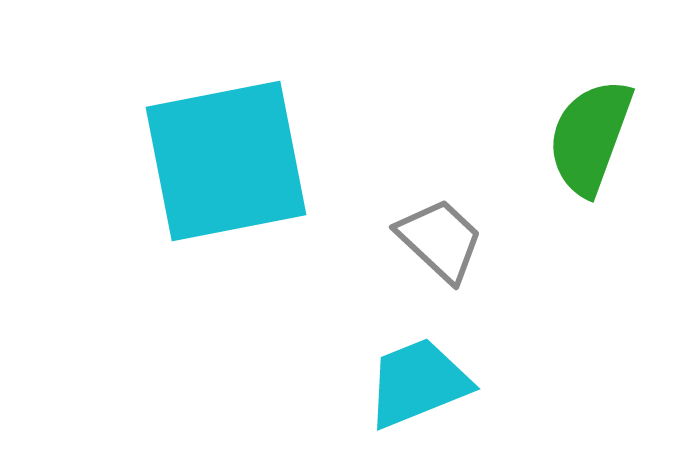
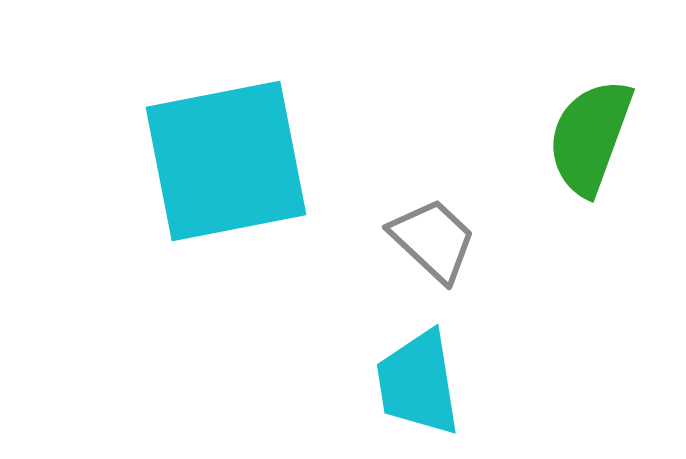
gray trapezoid: moved 7 px left
cyan trapezoid: rotated 77 degrees counterclockwise
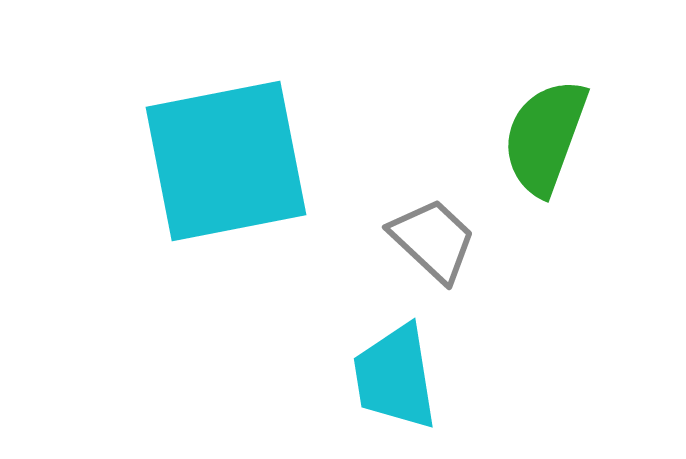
green semicircle: moved 45 px left
cyan trapezoid: moved 23 px left, 6 px up
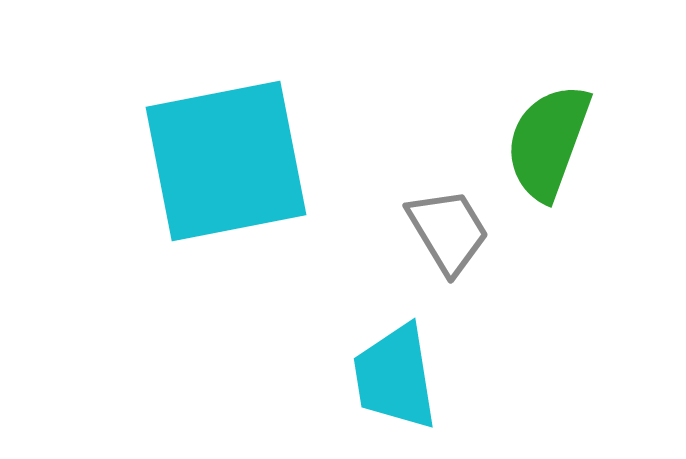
green semicircle: moved 3 px right, 5 px down
gray trapezoid: moved 15 px right, 9 px up; rotated 16 degrees clockwise
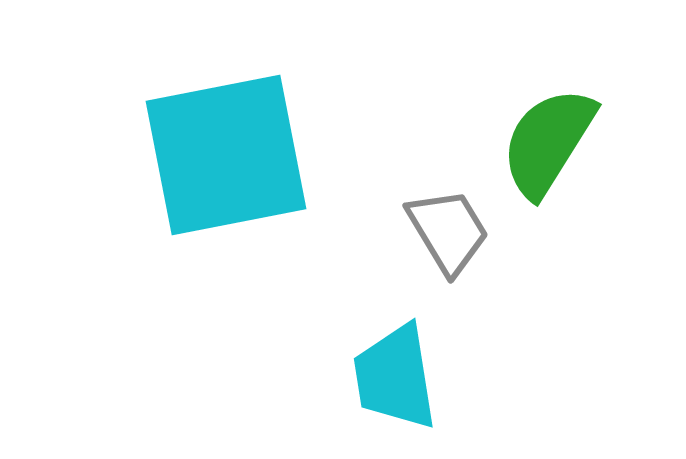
green semicircle: rotated 12 degrees clockwise
cyan square: moved 6 px up
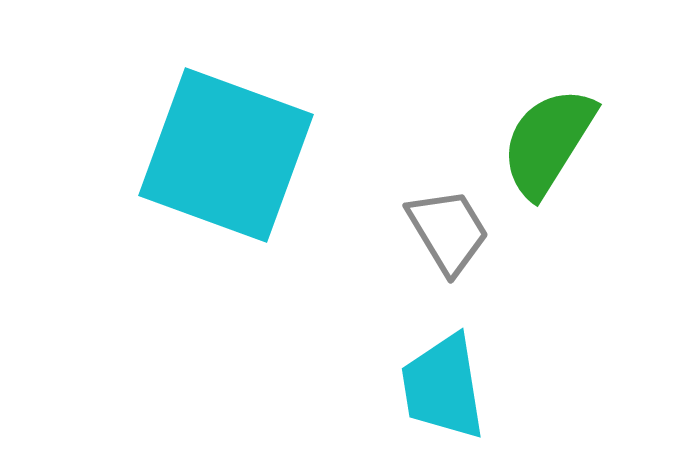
cyan square: rotated 31 degrees clockwise
cyan trapezoid: moved 48 px right, 10 px down
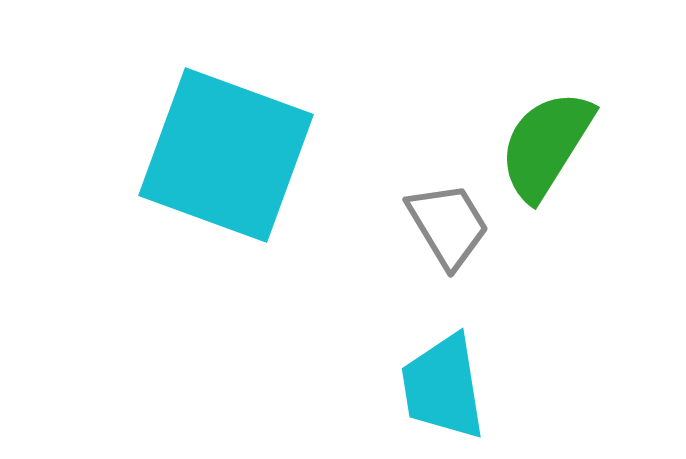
green semicircle: moved 2 px left, 3 px down
gray trapezoid: moved 6 px up
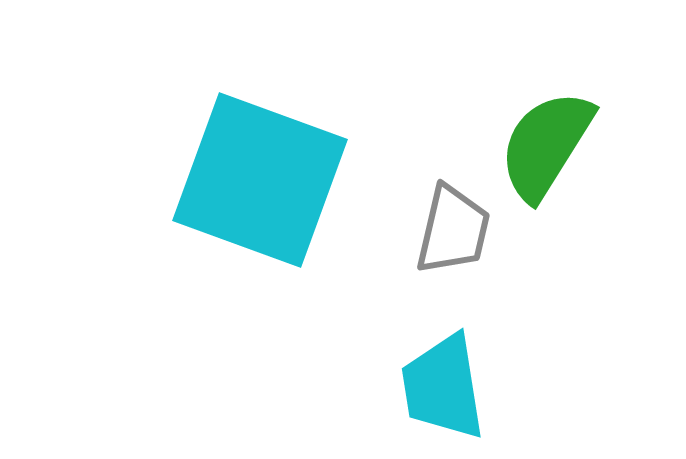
cyan square: moved 34 px right, 25 px down
gray trapezoid: moved 5 px right, 5 px down; rotated 44 degrees clockwise
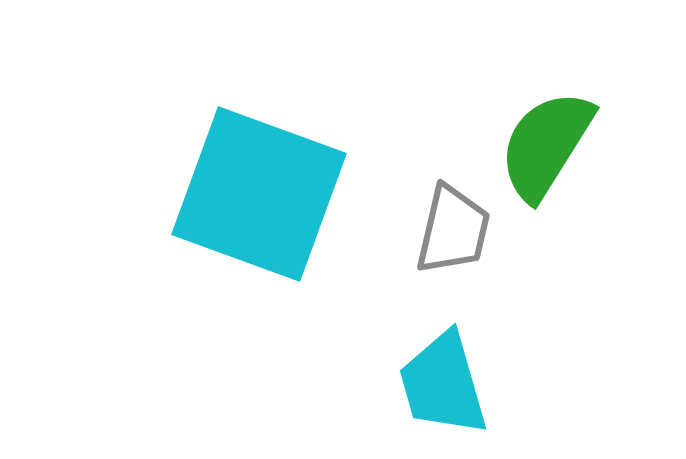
cyan square: moved 1 px left, 14 px down
cyan trapezoid: moved 3 px up; rotated 7 degrees counterclockwise
